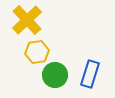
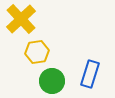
yellow cross: moved 6 px left, 1 px up
green circle: moved 3 px left, 6 px down
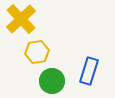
blue rectangle: moved 1 px left, 3 px up
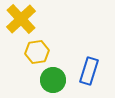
green circle: moved 1 px right, 1 px up
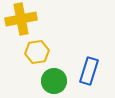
yellow cross: rotated 32 degrees clockwise
green circle: moved 1 px right, 1 px down
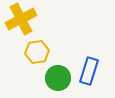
yellow cross: rotated 16 degrees counterclockwise
green circle: moved 4 px right, 3 px up
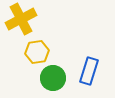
green circle: moved 5 px left
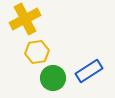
yellow cross: moved 4 px right
blue rectangle: rotated 40 degrees clockwise
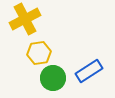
yellow hexagon: moved 2 px right, 1 px down
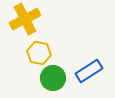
yellow hexagon: rotated 20 degrees clockwise
